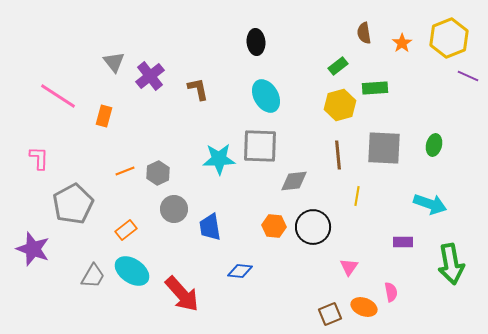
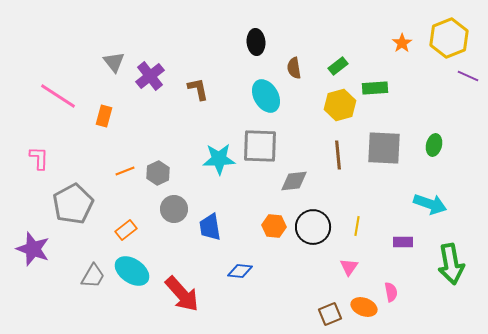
brown semicircle at (364, 33): moved 70 px left, 35 px down
yellow line at (357, 196): moved 30 px down
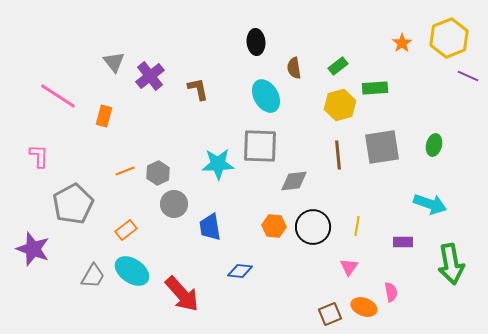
gray square at (384, 148): moved 2 px left, 1 px up; rotated 12 degrees counterclockwise
pink L-shape at (39, 158): moved 2 px up
cyan star at (219, 159): moved 1 px left, 5 px down
gray circle at (174, 209): moved 5 px up
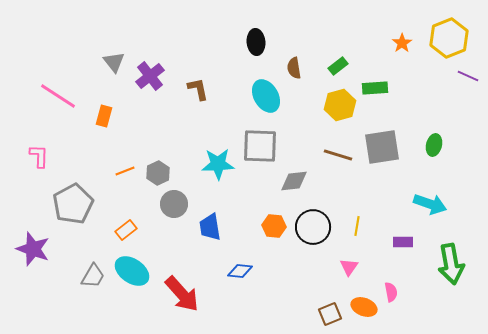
brown line at (338, 155): rotated 68 degrees counterclockwise
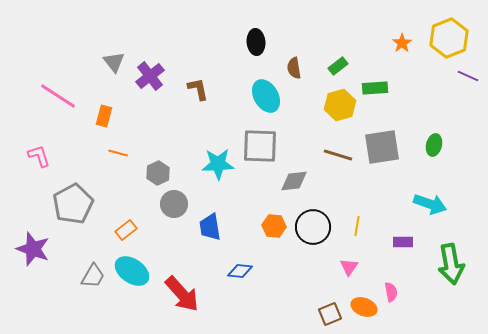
pink L-shape at (39, 156): rotated 20 degrees counterclockwise
orange line at (125, 171): moved 7 px left, 18 px up; rotated 36 degrees clockwise
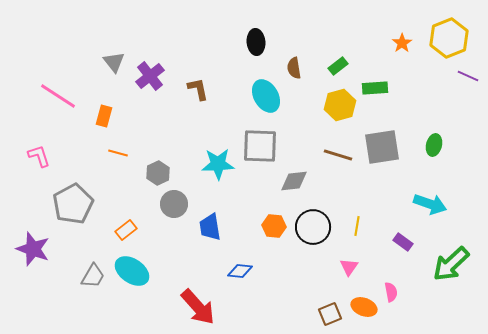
purple rectangle at (403, 242): rotated 36 degrees clockwise
green arrow at (451, 264): rotated 57 degrees clockwise
red arrow at (182, 294): moved 16 px right, 13 px down
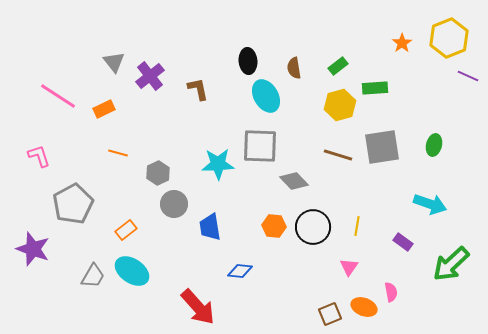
black ellipse at (256, 42): moved 8 px left, 19 px down
orange rectangle at (104, 116): moved 7 px up; rotated 50 degrees clockwise
gray diamond at (294, 181): rotated 52 degrees clockwise
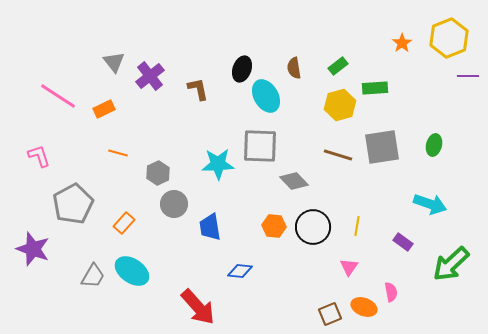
black ellipse at (248, 61): moved 6 px left, 8 px down; rotated 25 degrees clockwise
purple line at (468, 76): rotated 25 degrees counterclockwise
orange rectangle at (126, 230): moved 2 px left, 7 px up; rotated 10 degrees counterclockwise
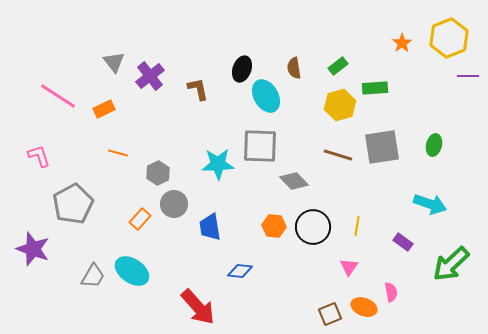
orange rectangle at (124, 223): moved 16 px right, 4 px up
